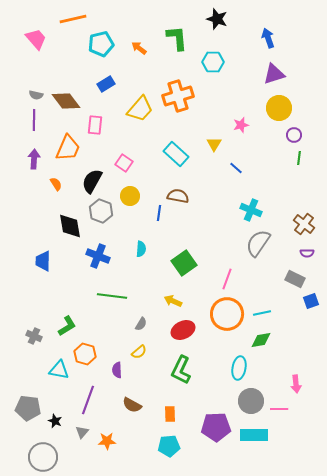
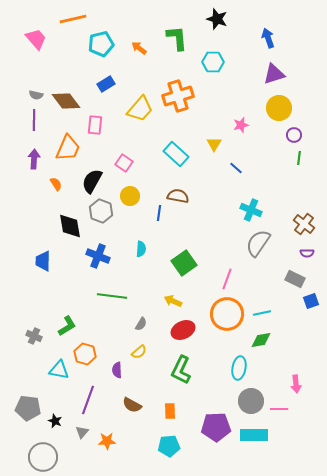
orange rectangle at (170, 414): moved 3 px up
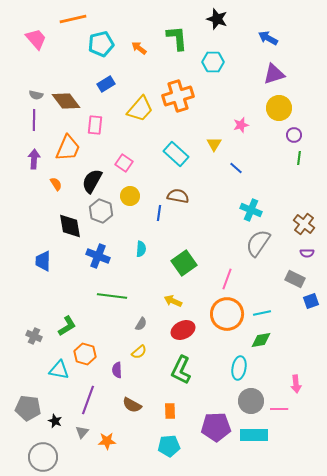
blue arrow at (268, 38): rotated 42 degrees counterclockwise
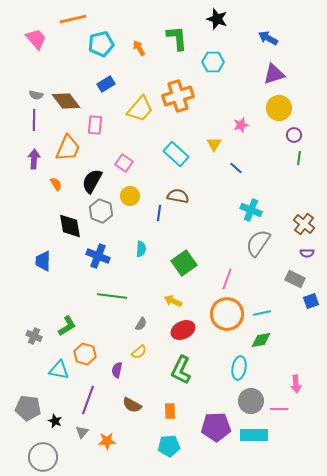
orange arrow at (139, 48): rotated 21 degrees clockwise
purple semicircle at (117, 370): rotated 14 degrees clockwise
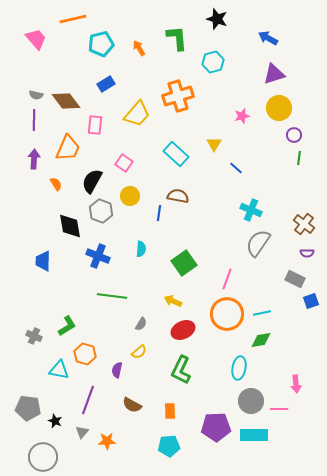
cyan hexagon at (213, 62): rotated 15 degrees counterclockwise
yellow trapezoid at (140, 109): moved 3 px left, 5 px down
pink star at (241, 125): moved 1 px right, 9 px up
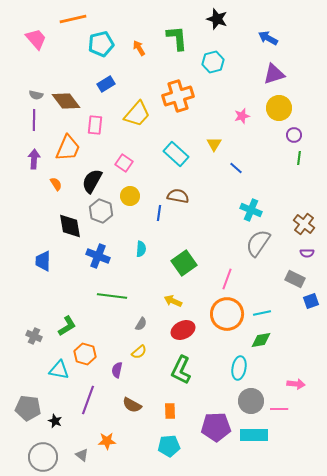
pink arrow at (296, 384): rotated 78 degrees counterclockwise
gray triangle at (82, 432): moved 23 px down; rotated 32 degrees counterclockwise
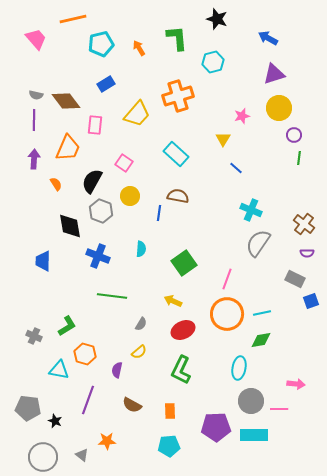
yellow triangle at (214, 144): moved 9 px right, 5 px up
